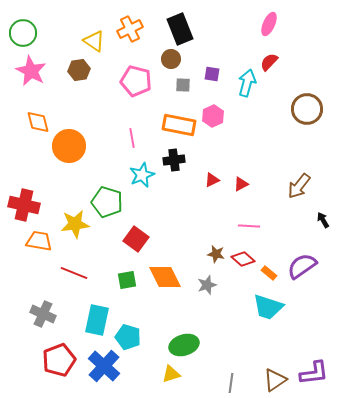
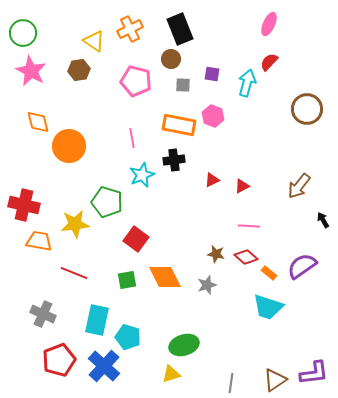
pink hexagon at (213, 116): rotated 15 degrees counterclockwise
red triangle at (241, 184): moved 1 px right, 2 px down
red diamond at (243, 259): moved 3 px right, 2 px up
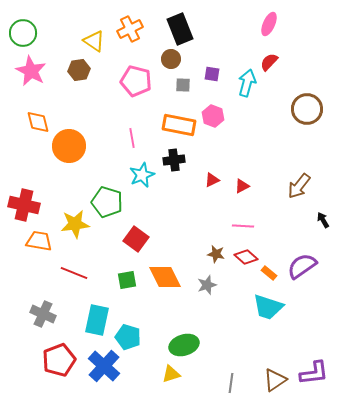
pink line at (249, 226): moved 6 px left
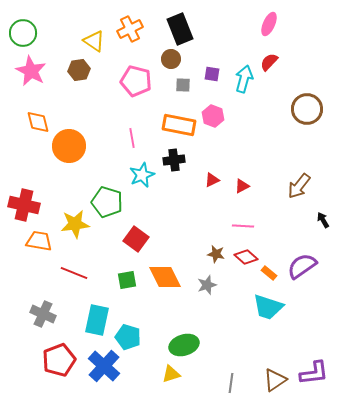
cyan arrow at (247, 83): moved 3 px left, 4 px up
